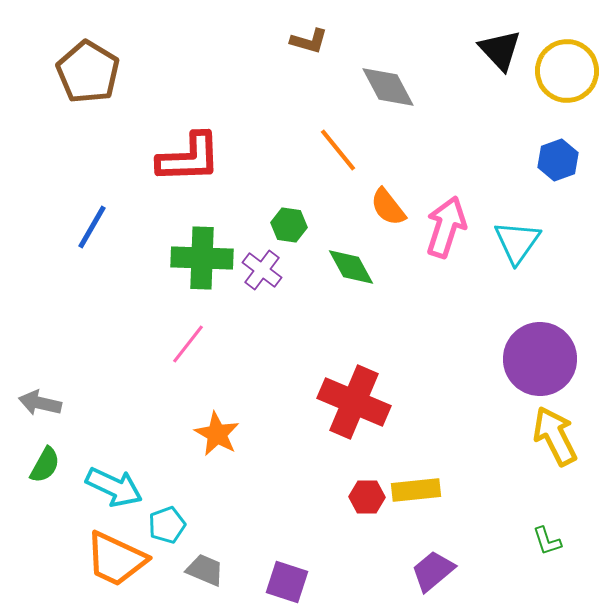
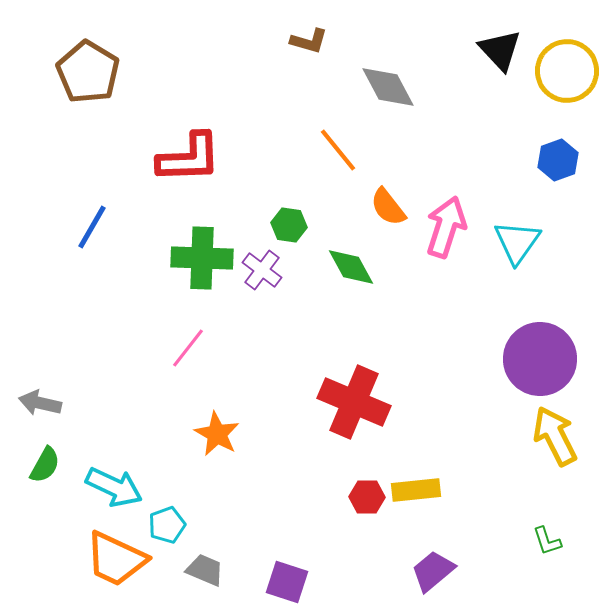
pink line: moved 4 px down
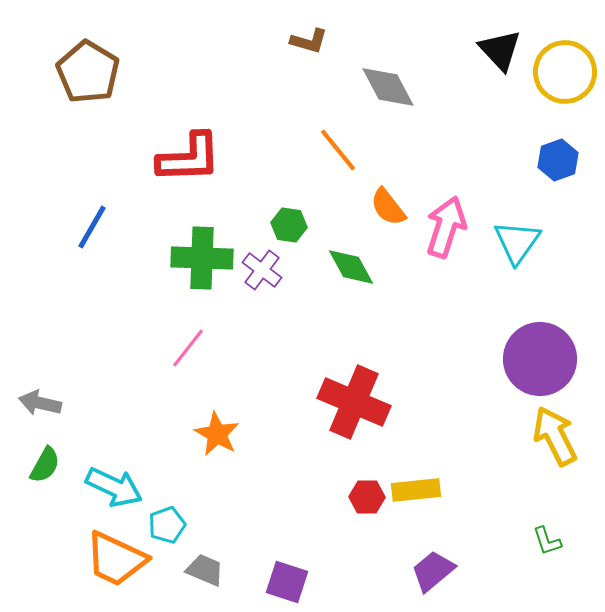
yellow circle: moved 2 px left, 1 px down
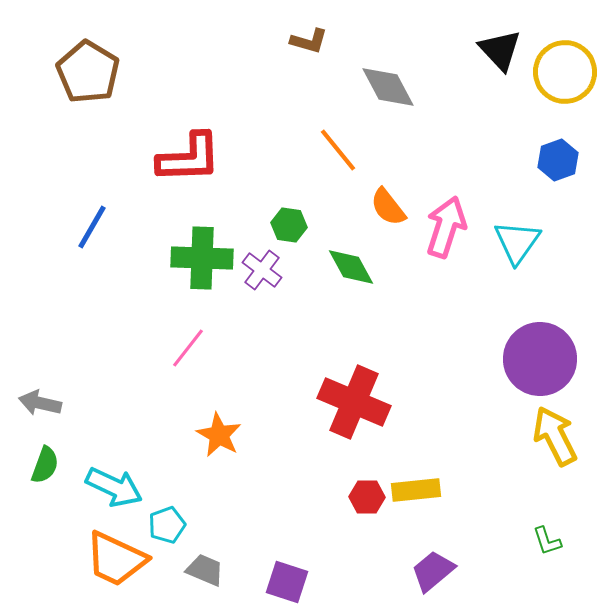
orange star: moved 2 px right, 1 px down
green semicircle: rotated 9 degrees counterclockwise
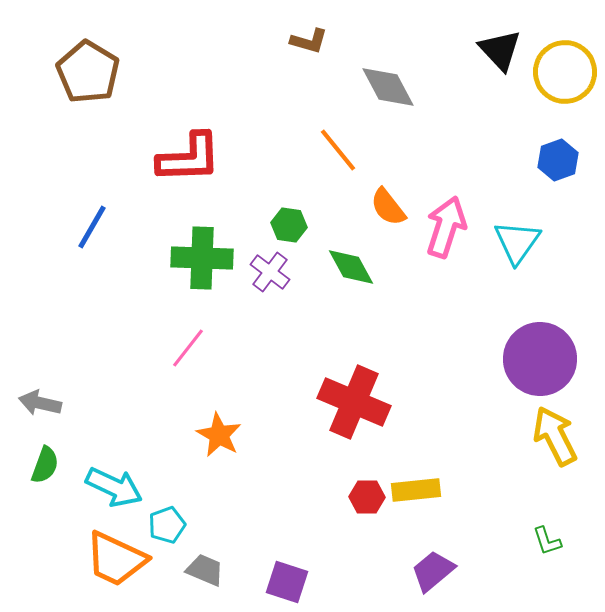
purple cross: moved 8 px right, 2 px down
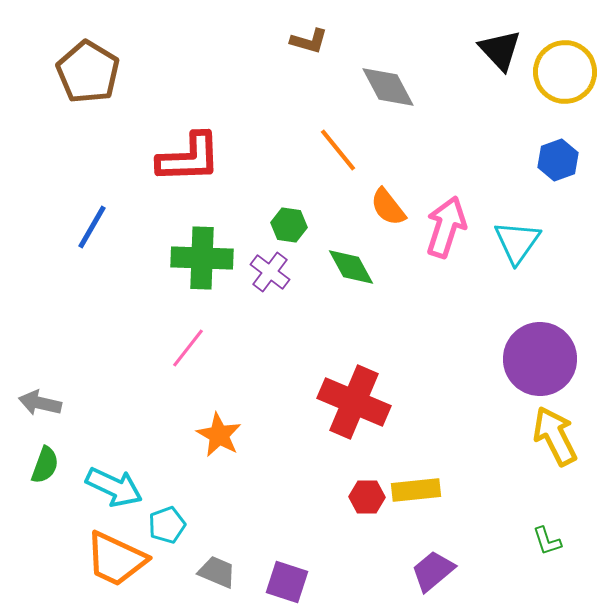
gray trapezoid: moved 12 px right, 2 px down
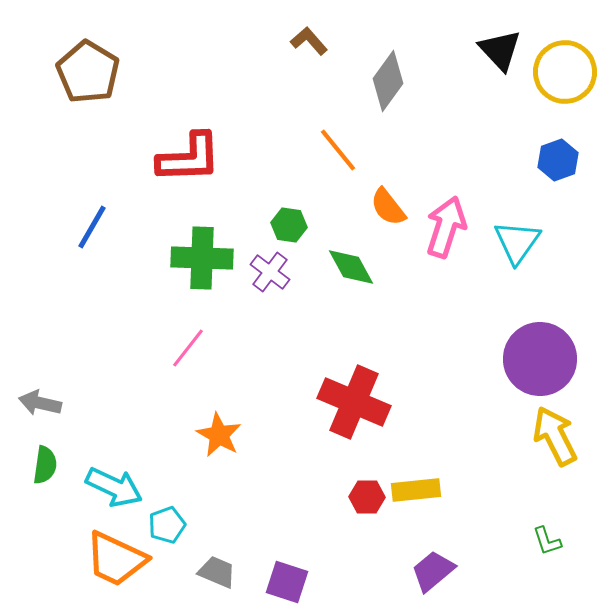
brown L-shape: rotated 147 degrees counterclockwise
gray diamond: moved 6 px up; rotated 64 degrees clockwise
green semicircle: rotated 12 degrees counterclockwise
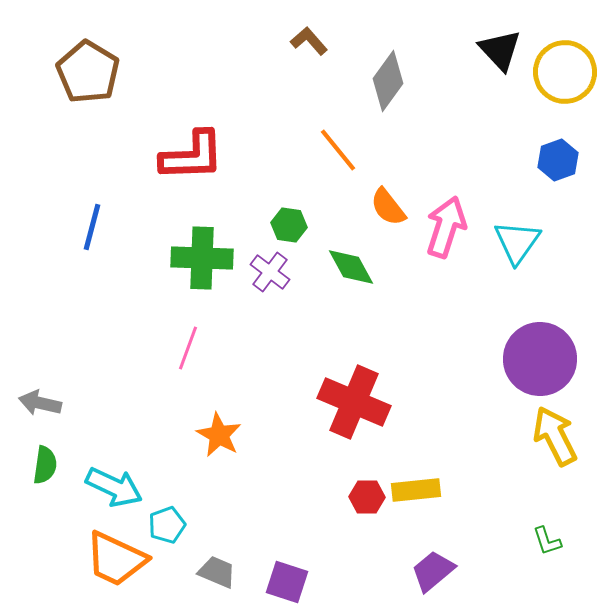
red L-shape: moved 3 px right, 2 px up
blue line: rotated 15 degrees counterclockwise
pink line: rotated 18 degrees counterclockwise
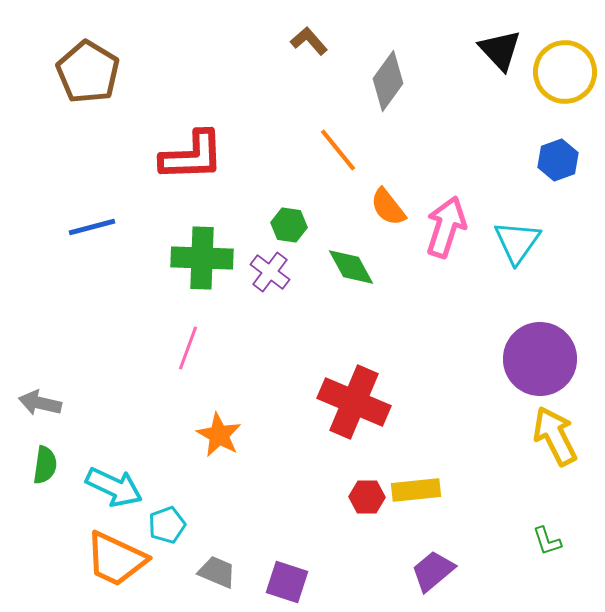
blue line: rotated 60 degrees clockwise
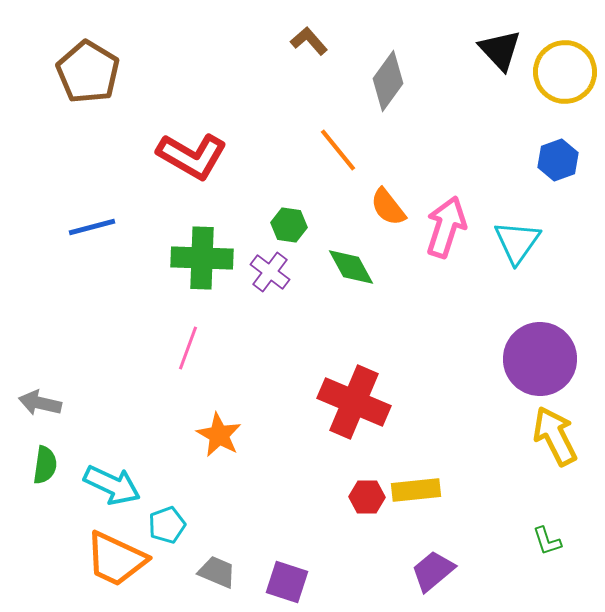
red L-shape: rotated 32 degrees clockwise
cyan arrow: moved 2 px left, 2 px up
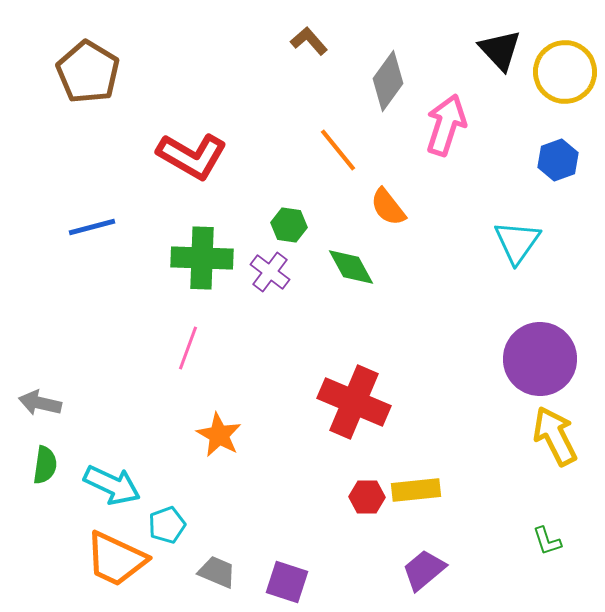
pink arrow: moved 102 px up
purple trapezoid: moved 9 px left, 1 px up
